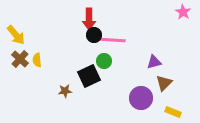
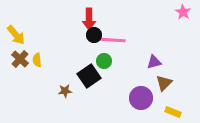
black square: rotated 10 degrees counterclockwise
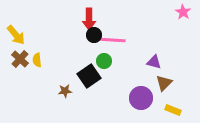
purple triangle: rotated 28 degrees clockwise
yellow rectangle: moved 2 px up
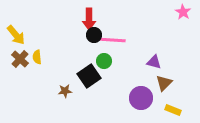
yellow semicircle: moved 3 px up
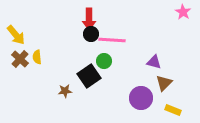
black circle: moved 3 px left, 1 px up
